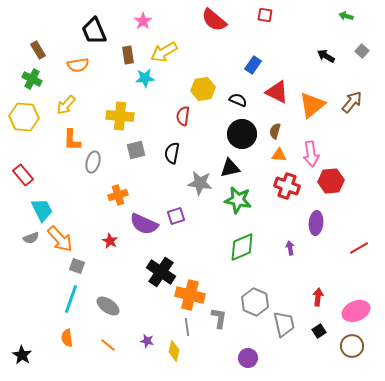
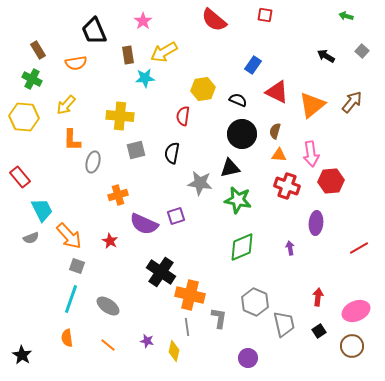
orange semicircle at (78, 65): moved 2 px left, 2 px up
red rectangle at (23, 175): moved 3 px left, 2 px down
orange arrow at (60, 239): moved 9 px right, 3 px up
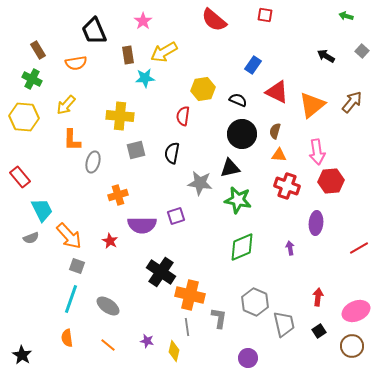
pink arrow at (311, 154): moved 6 px right, 2 px up
purple semicircle at (144, 224): moved 2 px left, 1 px down; rotated 24 degrees counterclockwise
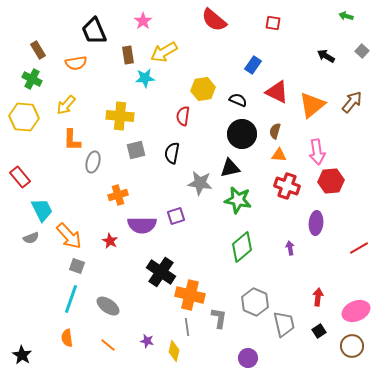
red square at (265, 15): moved 8 px right, 8 px down
green diamond at (242, 247): rotated 16 degrees counterclockwise
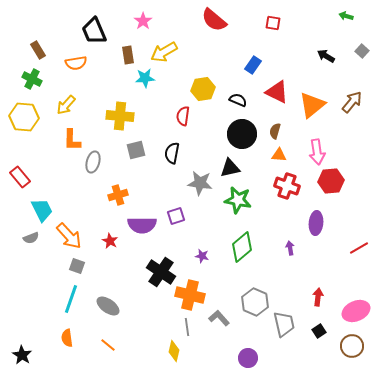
gray L-shape at (219, 318): rotated 50 degrees counterclockwise
purple star at (147, 341): moved 55 px right, 85 px up
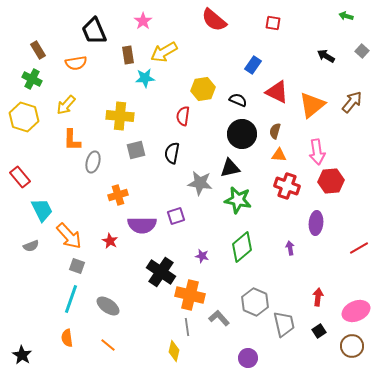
yellow hexagon at (24, 117): rotated 12 degrees clockwise
gray semicircle at (31, 238): moved 8 px down
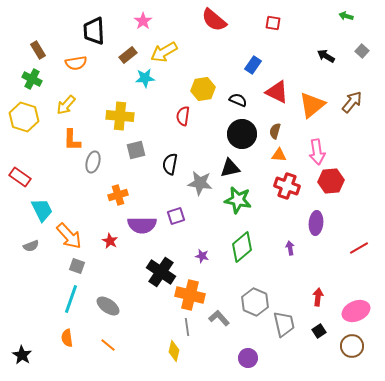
black trapezoid at (94, 31): rotated 20 degrees clockwise
brown rectangle at (128, 55): rotated 60 degrees clockwise
black semicircle at (172, 153): moved 2 px left, 11 px down
red rectangle at (20, 177): rotated 15 degrees counterclockwise
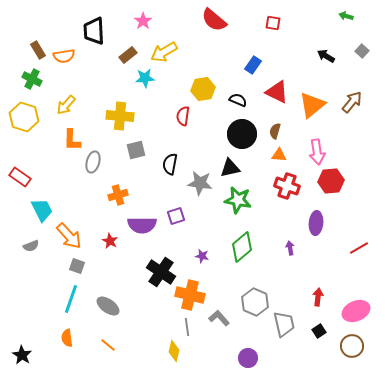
orange semicircle at (76, 63): moved 12 px left, 7 px up
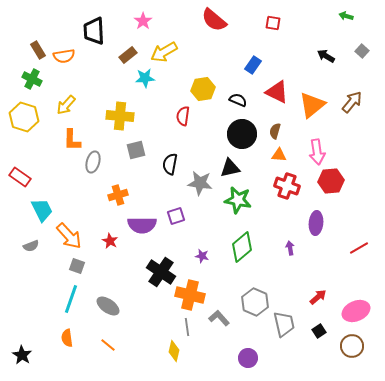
red arrow at (318, 297): rotated 42 degrees clockwise
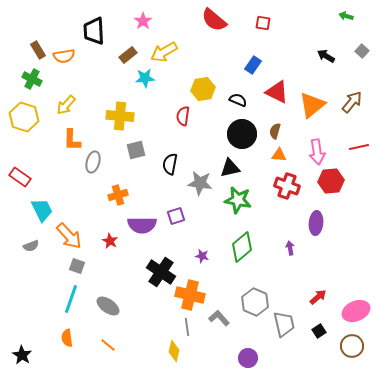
red square at (273, 23): moved 10 px left
red line at (359, 248): moved 101 px up; rotated 18 degrees clockwise
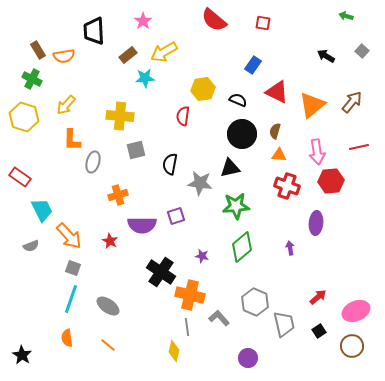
green star at (238, 200): moved 2 px left, 6 px down; rotated 16 degrees counterclockwise
gray square at (77, 266): moved 4 px left, 2 px down
